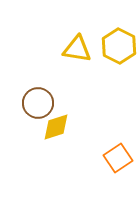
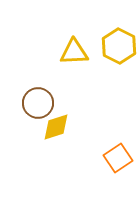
yellow triangle: moved 3 px left, 3 px down; rotated 12 degrees counterclockwise
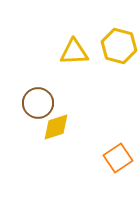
yellow hexagon: rotated 12 degrees counterclockwise
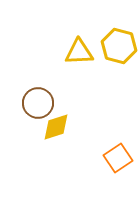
yellow triangle: moved 5 px right
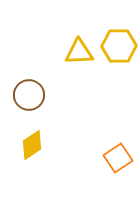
yellow hexagon: rotated 16 degrees counterclockwise
brown circle: moved 9 px left, 8 px up
yellow diamond: moved 24 px left, 18 px down; rotated 16 degrees counterclockwise
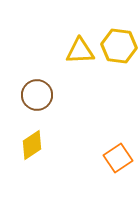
yellow hexagon: rotated 8 degrees clockwise
yellow triangle: moved 1 px right, 1 px up
brown circle: moved 8 px right
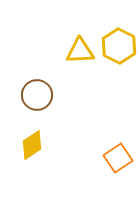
yellow hexagon: rotated 20 degrees clockwise
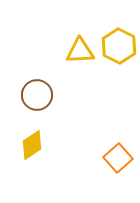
orange square: rotated 8 degrees counterclockwise
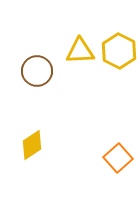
yellow hexagon: moved 5 px down
brown circle: moved 24 px up
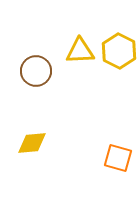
brown circle: moved 1 px left
yellow diamond: moved 2 px up; rotated 28 degrees clockwise
orange square: rotated 32 degrees counterclockwise
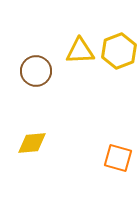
yellow hexagon: rotated 12 degrees clockwise
